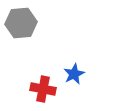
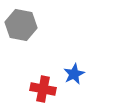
gray hexagon: moved 2 px down; rotated 16 degrees clockwise
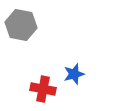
blue star: rotated 10 degrees clockwise
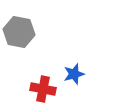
gray hexagon: moved 2 px left, 7 px down
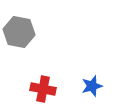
blue star: moved 18 px right, 12 px down
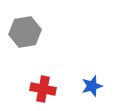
gray hexagon: moved 6 px right; rotated 20 degrees counterclockwise
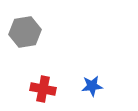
blue star: rotated 10 degrees clockwise
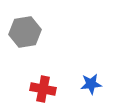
blue star: moved 1 px left, 2 px up
